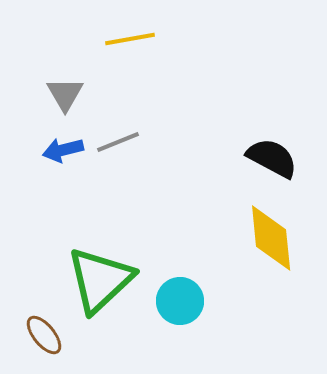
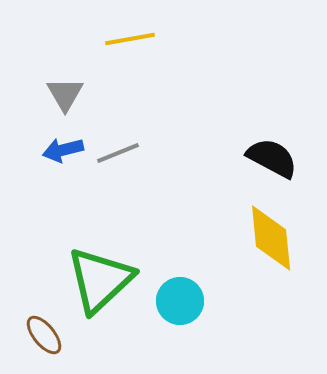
gray line: moved 11 px down
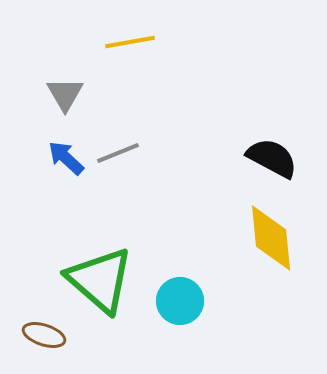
yellow line: moved 3 px down
blue arrow: moved 3 px right, 8 px down; rotated 57 degrees clockwise
green triangle: rotated 36 degrees counterclockwise
brown ellipse: rotated 33 degrees counterclockwise
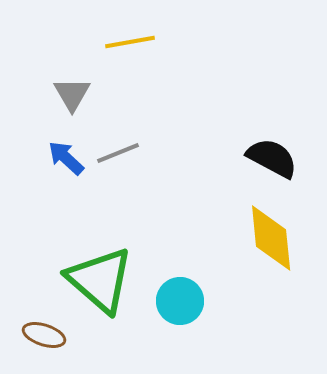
gray triangle: moved 7 px right
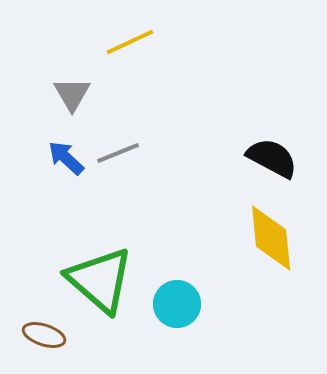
yellow line: rotated 15 degrees counterclockwise
cyan circle: moved 3 px left, 3 px down
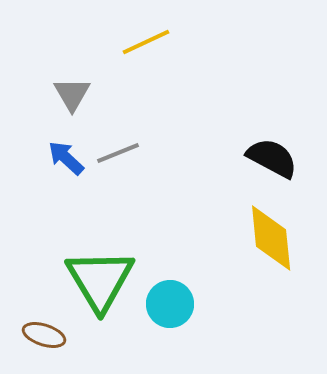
yellow line: moved 16 px right
green triangle: rotated 18 degrees clockwise
cyan circle: moved 7 px left
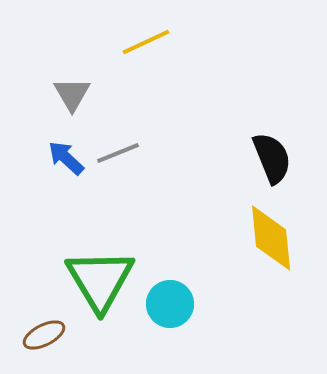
black semicircle: rotated 40 degrees clockwise
brown ellipse: rotated 45 degrees counterclockwise
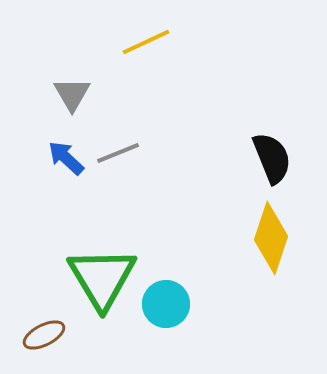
yellow diamond: rotated 24 degrees clockwise
green triangle: moved 2 px right, 2 px up
cyan circle: moved 4 px left
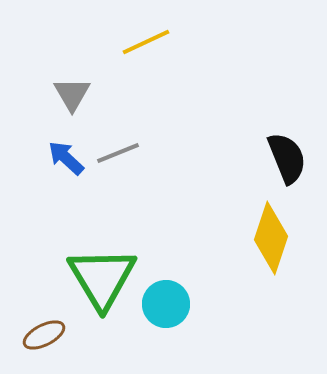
black semicircle: moved 15 px right
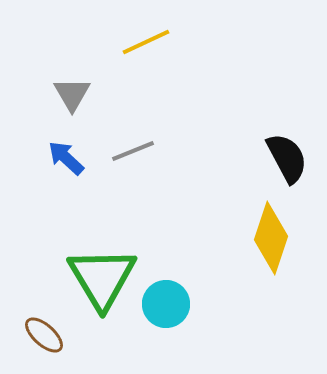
gray line: moved 15 px right, 2 px up
black semicircle: rotated 6 degrees counterclockwise
brown ellipse: rotated 69 degrees clockwise
